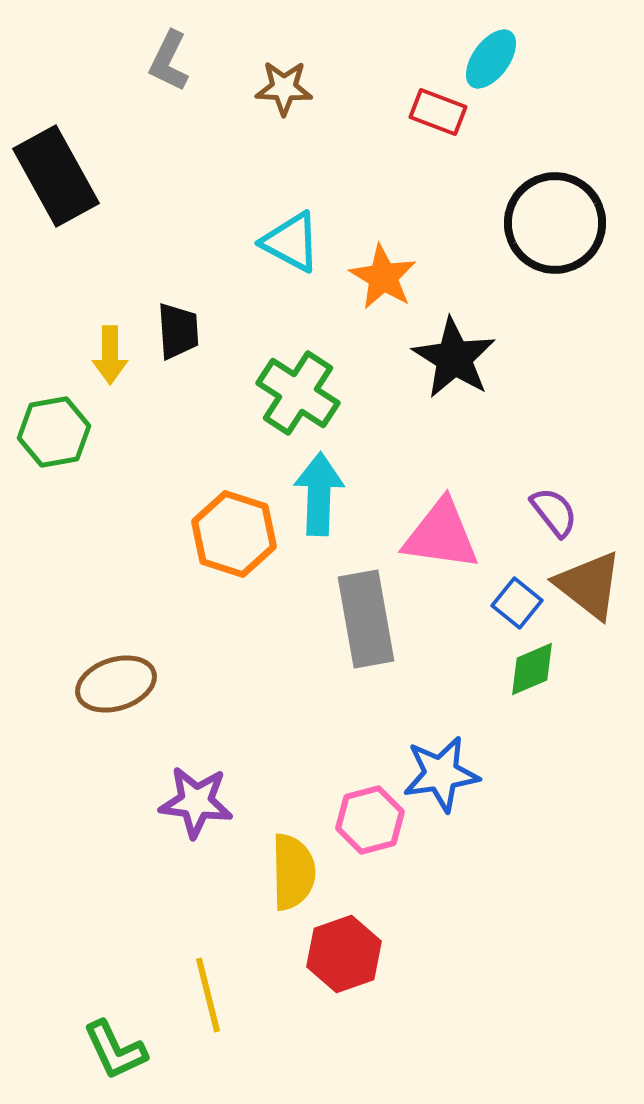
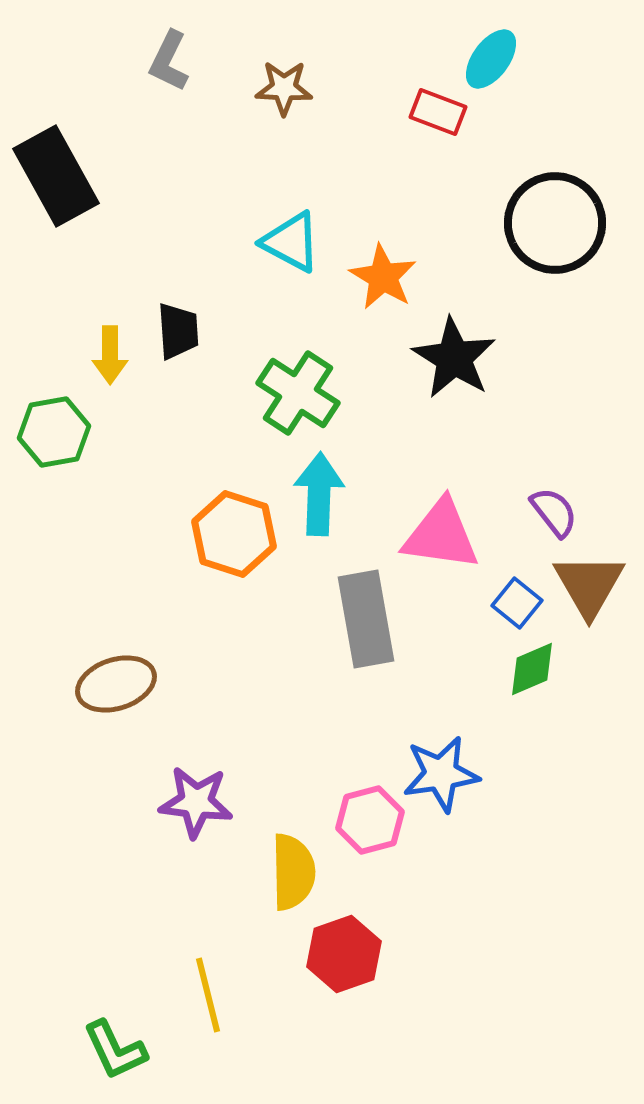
brown triangle: rotated 22 degrees clockwise
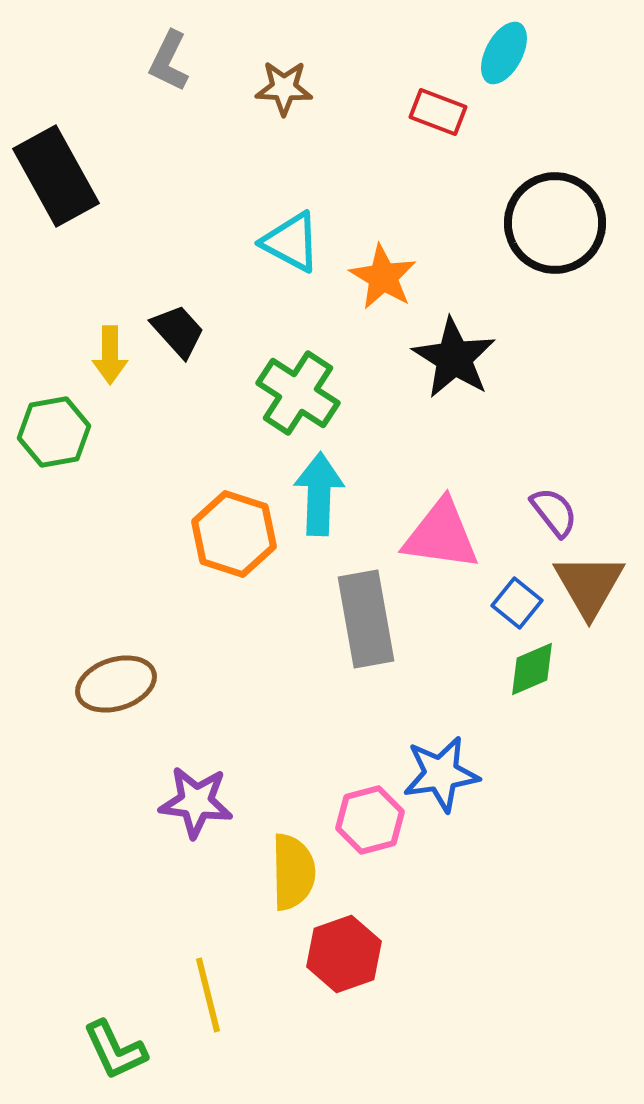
cyan ellipse: moved 13 px right, 6 px up; rotated 8 degrees counterclockwise
black trapezoid: rotated 38 degrees counterclockwise
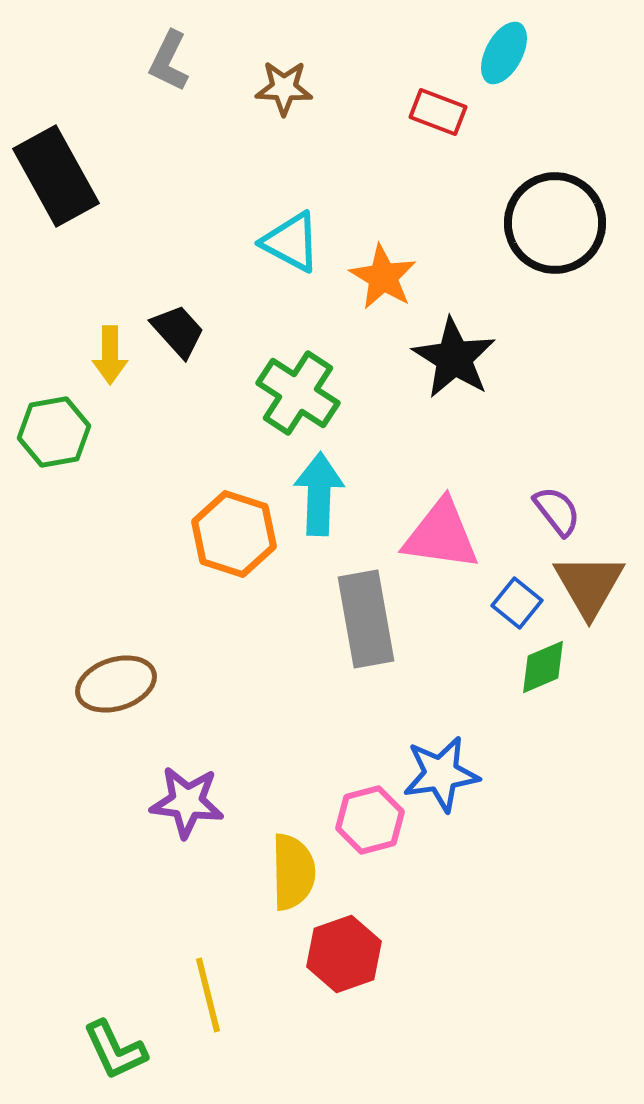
purple semicircle: moved 3 px right, 1 px up
green diamond: moved 11 px right, 2 px up
purple star: moved 9 px left
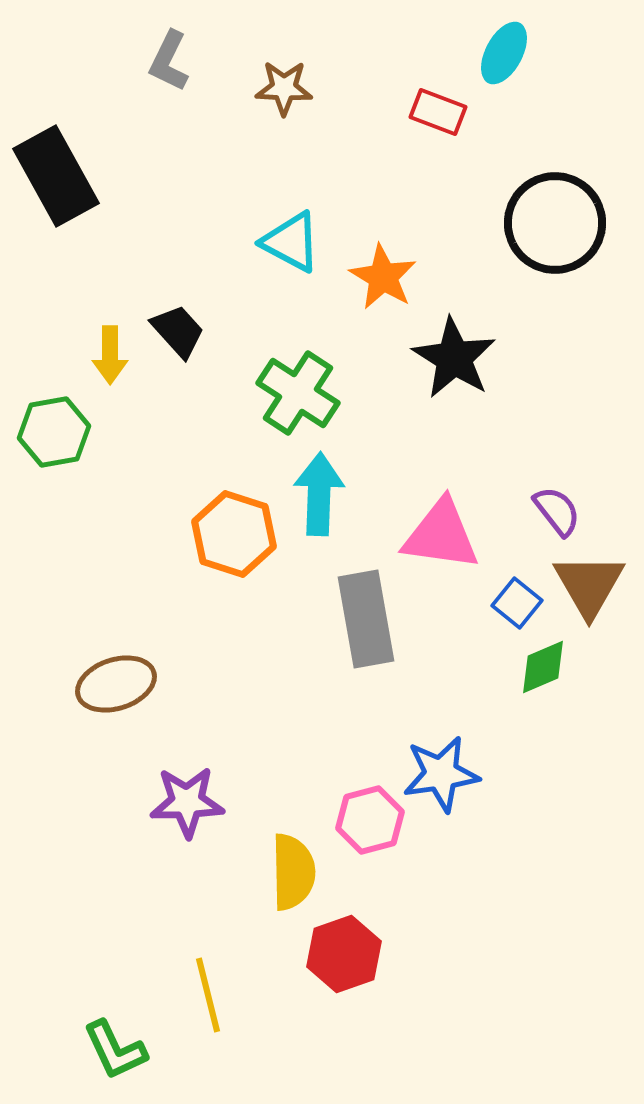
purple star: rotated 8 degrees counterclockwise
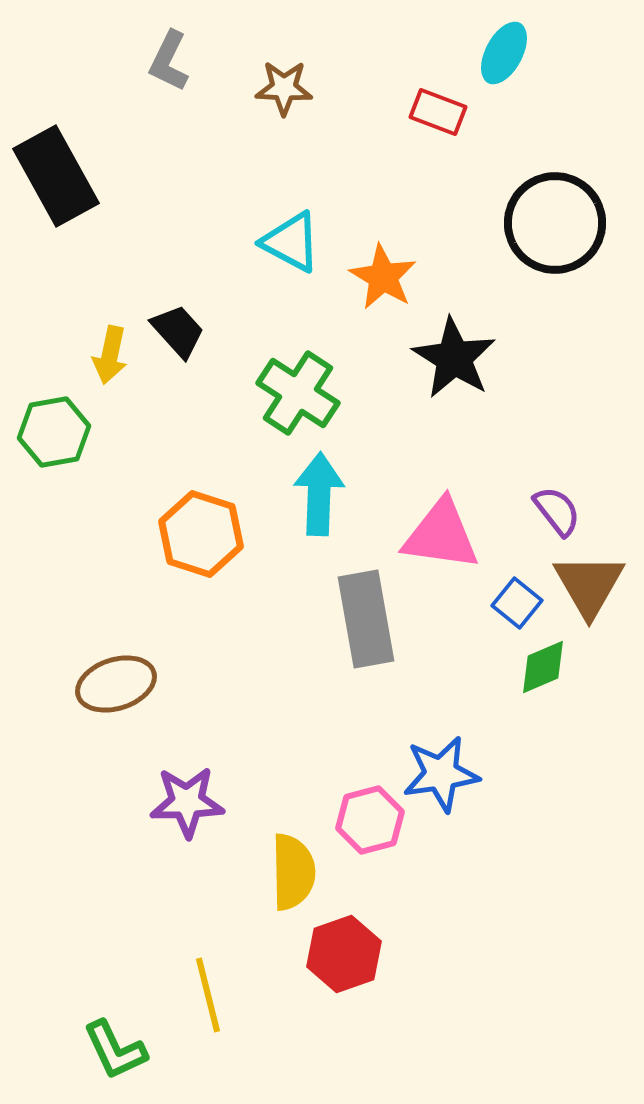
yellow arrow: rotated 12 degrees clockwise
orange hexagon: moved 33 px left
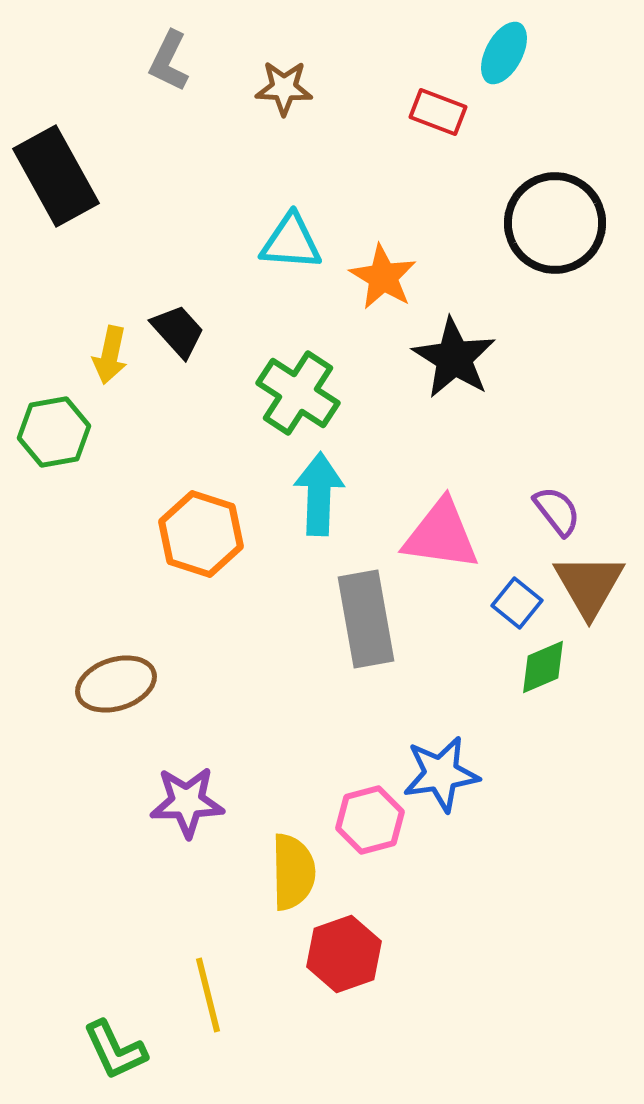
cyan triangle: rotated 24 degrees counterclockwise
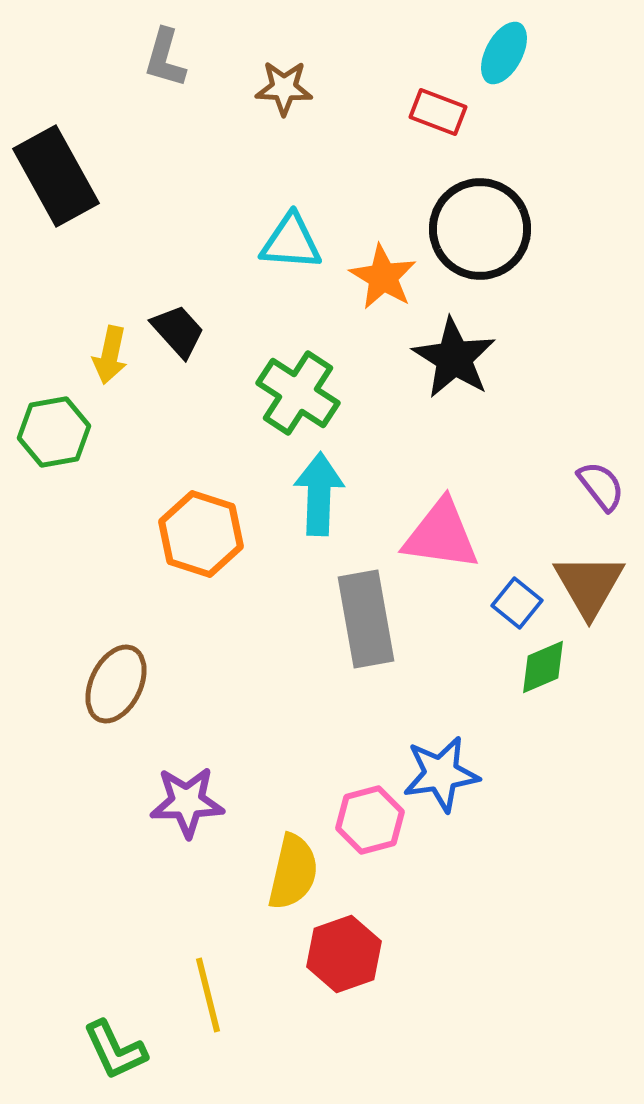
gray L-shape: moved 4 px left, 3 px up; rotated 10 degrees counterclockwise
black circle: moved 75 px left, 6 px down
purple semicircle: moved 44 px right, 25 px up
brown ellipse: rotated 46 degrees counterclockwise
yellow semicircle: rotated 14 degrees clockwise
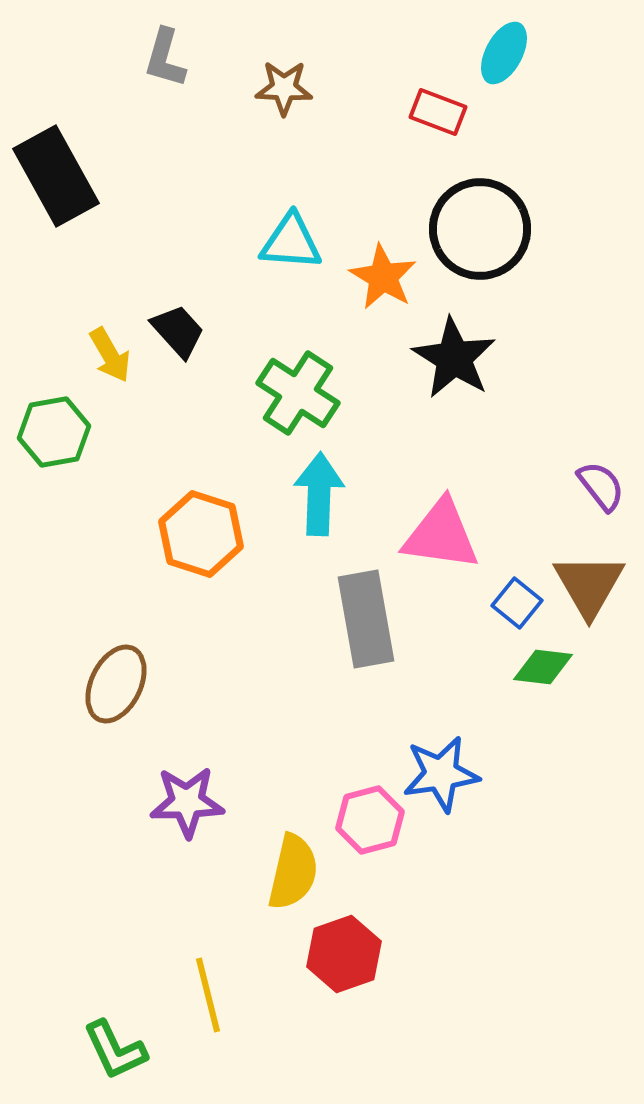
yellow arrow: rotated 42 degrees counterclockwise
green diamond: rotated 30 degrees clockwise
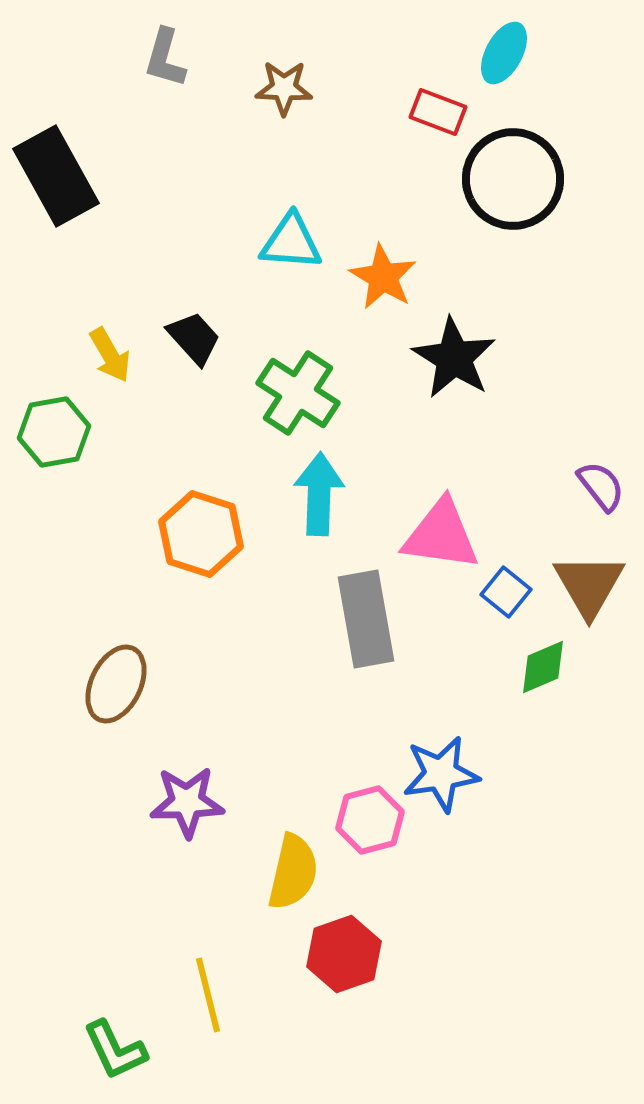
black circle: moved 33 px right, 50 px up
black trapezoid: moved 16 px right, 7 px down
blue square: moved 11 px left, 11 px up
green diamond: rotated 30 degrees counterclockwise
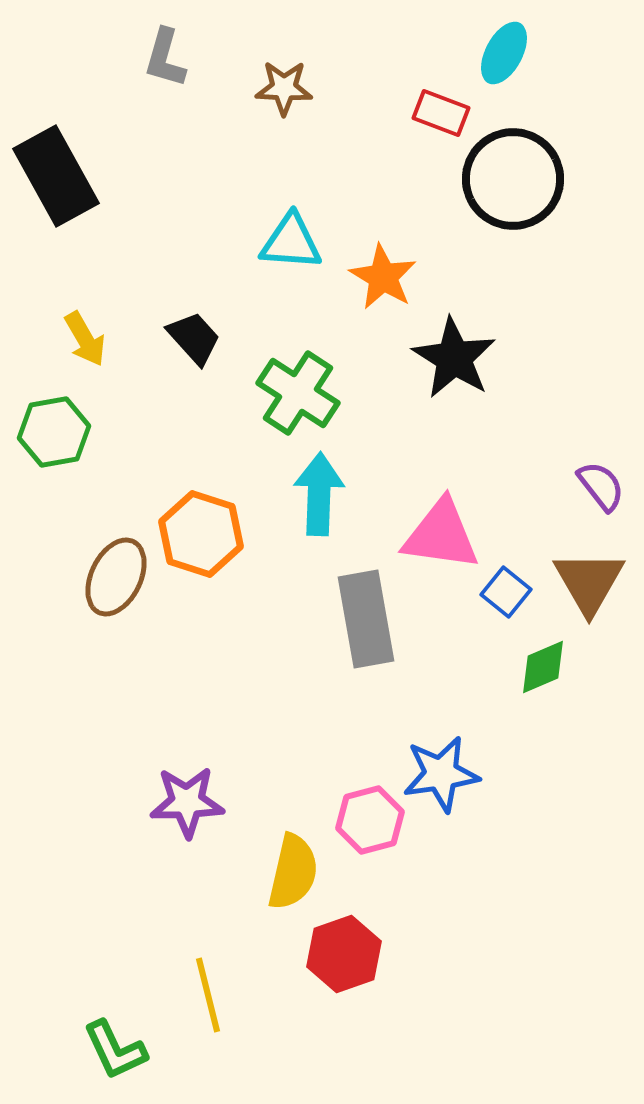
red rectangle: moved 3 px right, 1 px down
yellow arrow: moved 25 px left, 16 px up
brown triangle: moved 3 px up
brown ellipse: moved 107 px up
